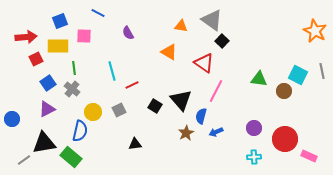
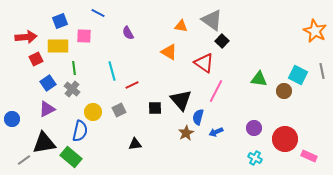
black square at (155, 106): moved 2 px down; rotated 32 degrees counterclockwise
blue semicircle at (201, 116): moved 3 px left, 1 px down
cyan cross at (254, 157): moved 1 px right, 1 px down; rotated 32 degrees clockwise
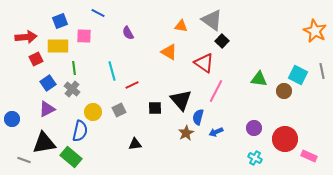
gray line at (24, 160): rotated 56 degrees clockwise
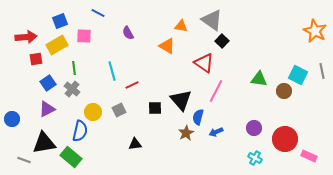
yellow rectangle at (58, 46): moved 1 px left, 1 px up; rotated 30 degrees counterclockwise
orange triangle at (169, 52): moved 2 px left, 6 px up
red square at (36, 59): rotated 16 degrees clockwise
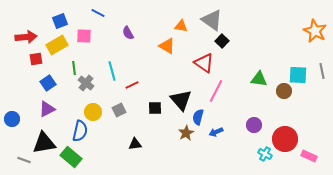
cyan square at (298, 75): rotated 24 degrees counterclockwise
gray cross at (72, 89): moved 14 px right, 6 px up
purple circle at (254, 128): moved 3 px up
cyan cross at (255, 158): moved 10 px right, 4 px up
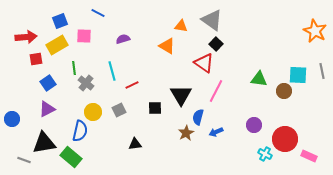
purple semicircle at (128, 33): moved 5 px left, 6 px down; rotated 104 degrees clockwise
black square at (222, 41): moved 6 px left, 3 px down
black triangle at (181, 100): moved 5 px up; rotated 10 degrees clockwise
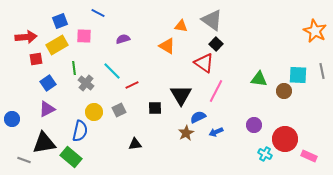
cyan line at (112, 71): rotated 30 degrees counterclockwise
yellow circle at (93, 112): moved 1 px right
blue semicircle at (198, 117): rotated 49 degrees clockwise
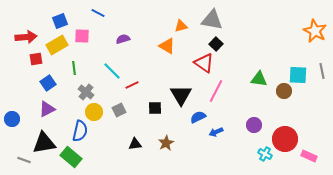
gray triangle at (212, 20): rotated 25 degrees counterclockwise
orange triangle at (181, 26): rotated 24 degrees counterclockwise
pink square at (84, 36): moved 2 px left
gray cross at (86, 83): moved 9 px down
brown star at (186, 133): moved 20 px left, 10 px down
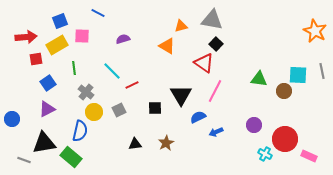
pink line at (216, 91): moved 1 px left
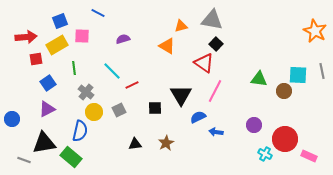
blue arrow at (216, 132): rotated 32 degrees clockwise
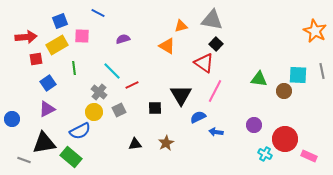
gray cross at (86, 92): moved 13 px right
blue semicircle at (80, 131): rotated 50 degrees clockwise
